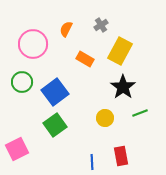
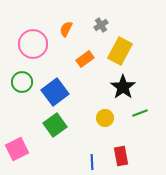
orange rectangle: rotated 66 degrees counterclockwise
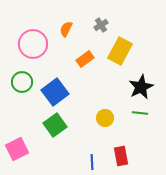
black star: moved 18 px right; rotated 10 degrees clockwise
green line: rotated 28 degrees clockwise
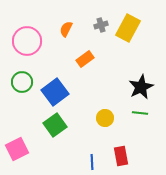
gray cross: rotated 16 degrees clockwise
pink circle: moved 6 px left, 3 px up
yellow rectangle: moved 8 px right, 23 px up
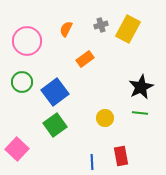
yellow rectangle: moved 1 px down
pink square: rotated 20 degrees counterclockwise
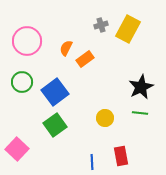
orange semicircle: moved 19 px down
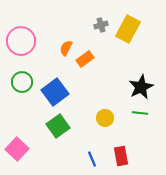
pink circle: moved 6 px left
green square: moved 3 px right, 1 px down
blue line: moved 3 px up; rotated 21 degrees counterclockwise
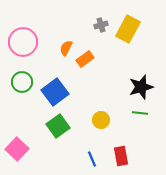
pink circle: moved 2 px right, 1 px down
black star: rotated 10 degrees clockwise
yellow circle: moved 4 px left, 2 px down
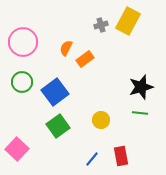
yellow rectangle: moved 8 px up
blue line: rotated 63 degrees clockwise
